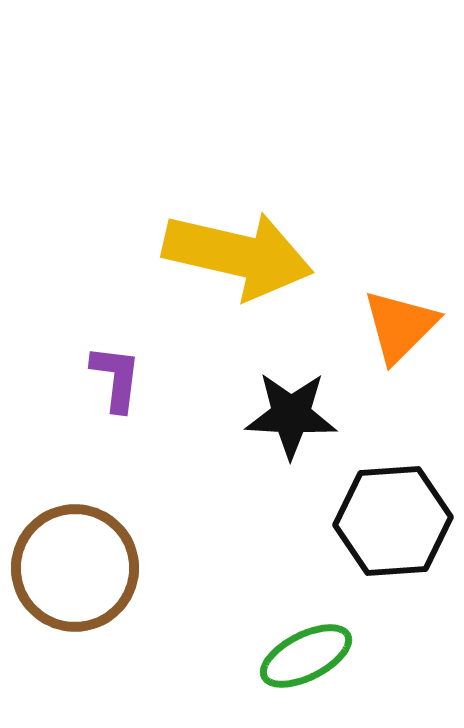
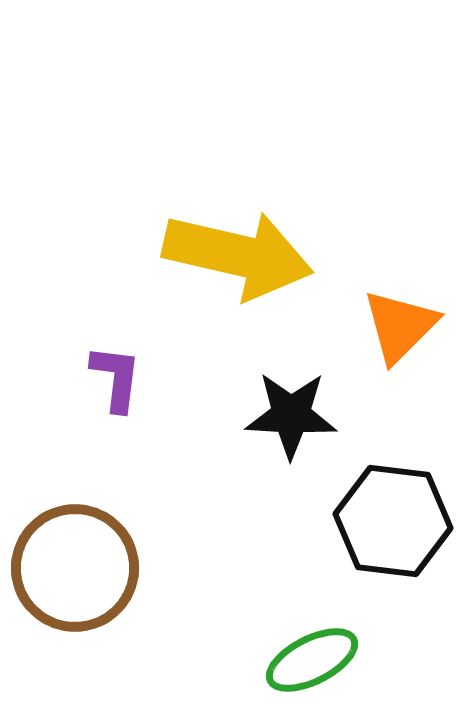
black hexagon: rotated 11 degrees clockwise
green ellipse: moved 6 px right, 4 px down
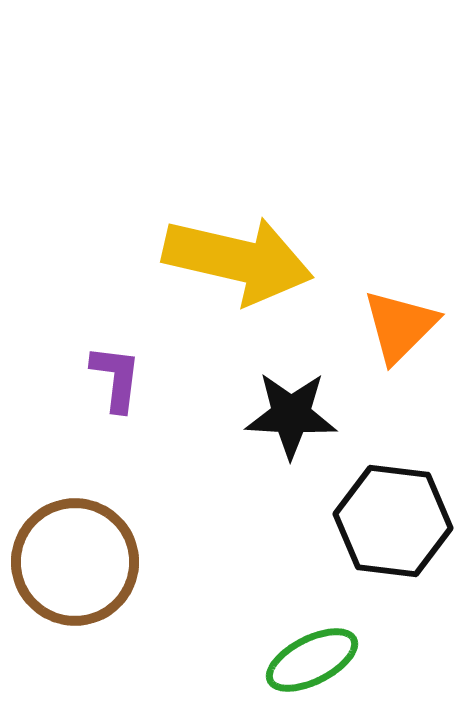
yellow arrow: moved 5 px down
brown circle: moved 6 px up
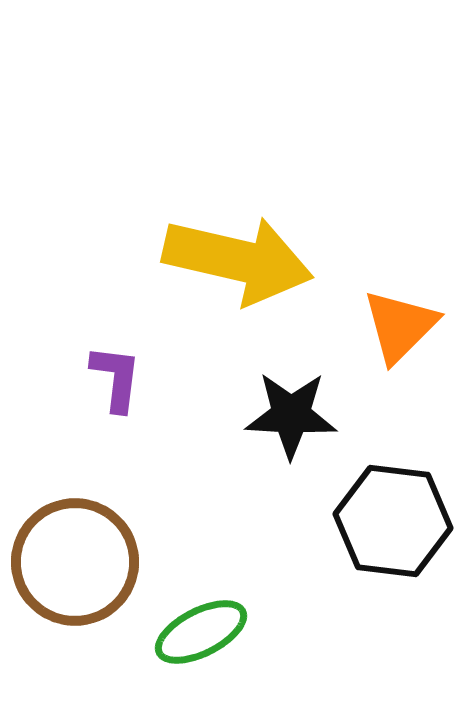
green ellipse: moved 111 px left, 28 px up
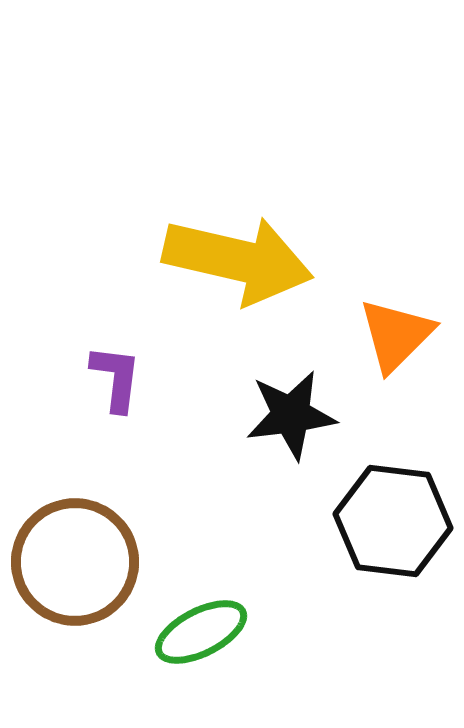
orange triangle: moved 4 px left, 9 px down
black star: rotated 10 degrees counterclockwise
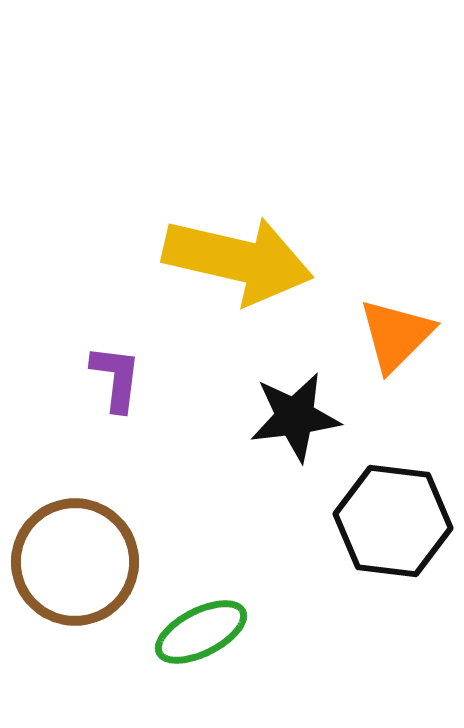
black star: moved 4 px right, 2 px down
